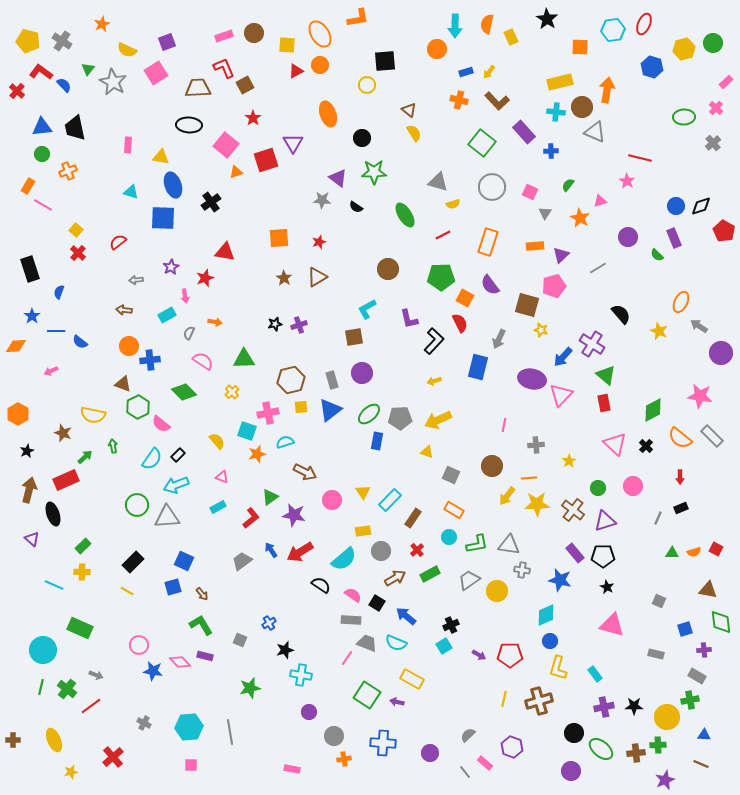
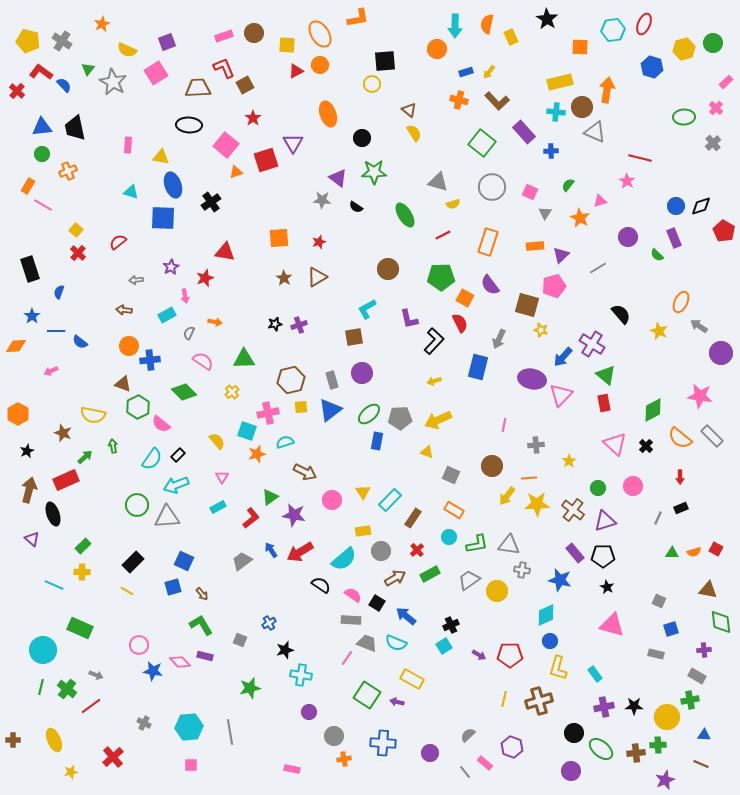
yellow circle at (367, 85): moved 5 px right, 1 px up
pink triangle at (222, 477): rotated 40 degrees clockwise
blue square at (685, 629): moved 14 px left
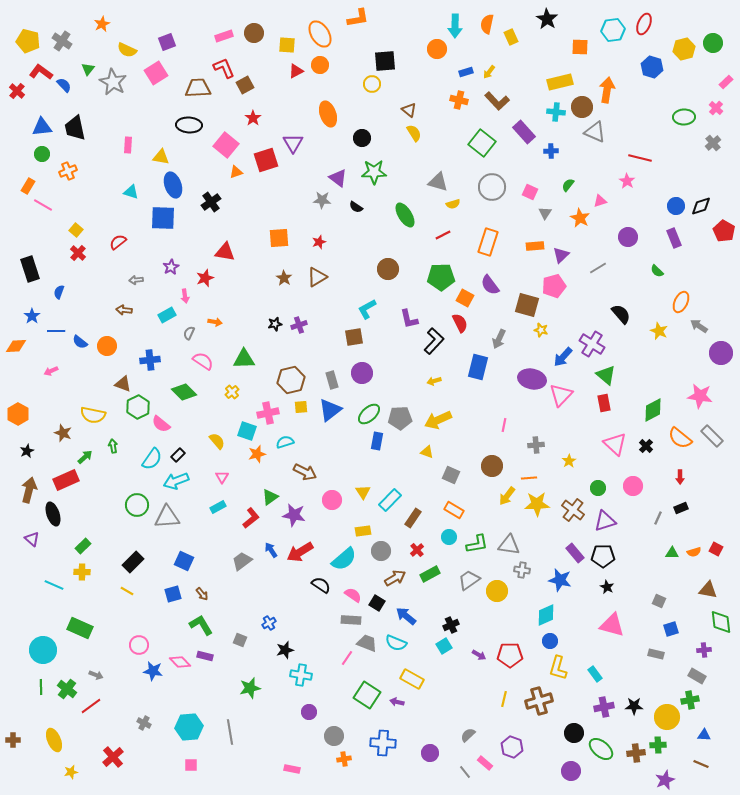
green semicircle at (657, 255): moved 16 px down
orange circle at (129, 346): moved 22 px left
cyan arrow at (176, 485): moved 4 px up
blue square at (173, 587): moved 7 px down
green line at (41, 687): rotated 14 degrees counterclockwise
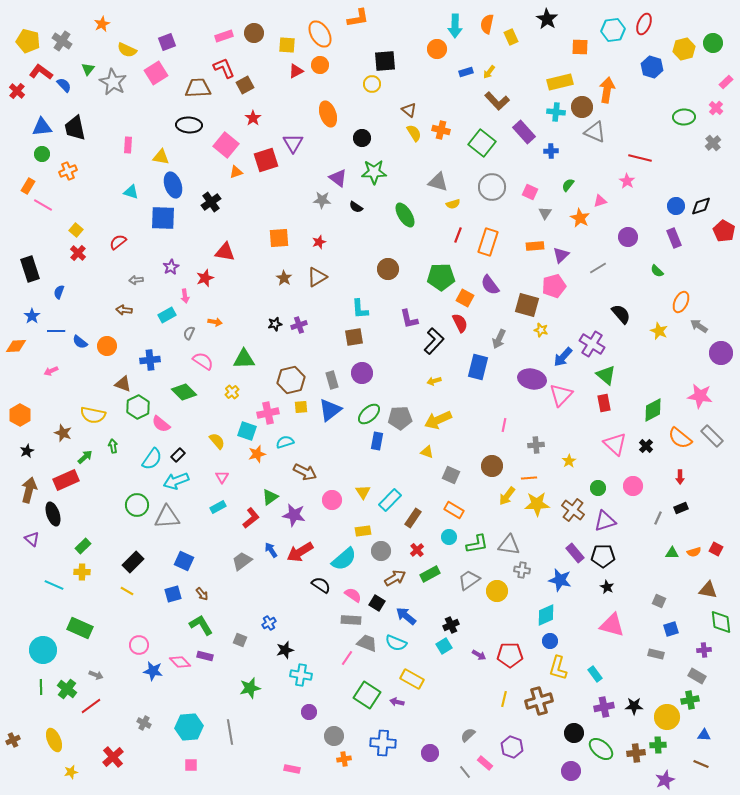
orange cross at (459, 100): moved 18 px left, 30 px down
red line at (443, 235): moved 15 px right; rotated 42 degrees counterclockwise
cyan L-shape at (367, 309): moved 7 px left; rotated 65 degrees counterclockwise
orange hexagon at (18, 414): moved 2 px right, 1 px down
brown cross at (13, 740): rotated 24 degrees counterclockwise
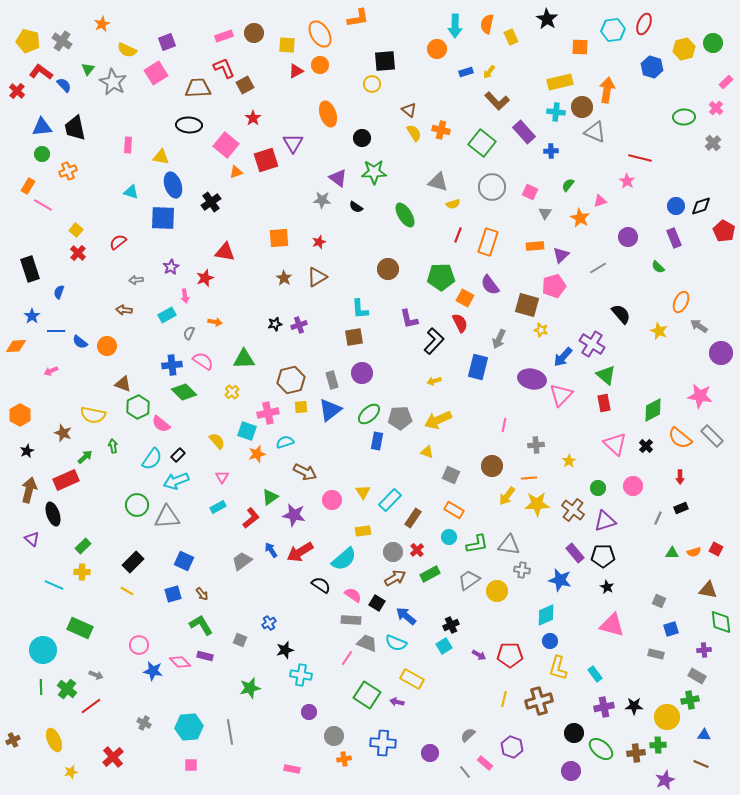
green semicircle at (657, 271): moved 1 px right, 4 px up
blue cross at (150, 360): moved 22 px right, 5 px down
gray circle at (381, 551): moved 12 px right, 1 px down
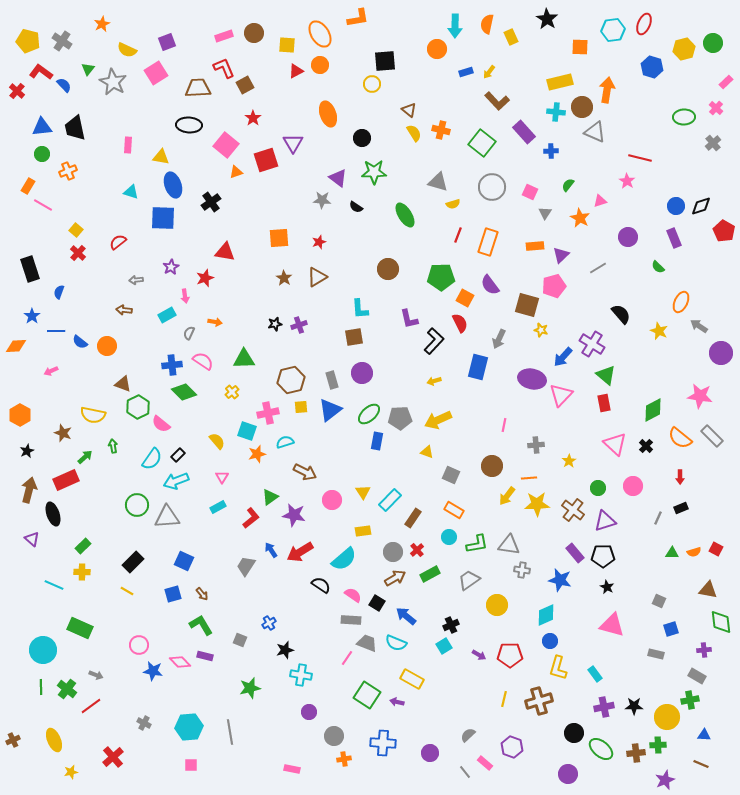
gray trapezoid at (242, 561): moved 4 px right, 5 px down; rotated 20 degrees counterclockwise
yellow circle at (497, 591): moved 14 px down
purple circle at (571, 771): moved 3 px left, 3 px down
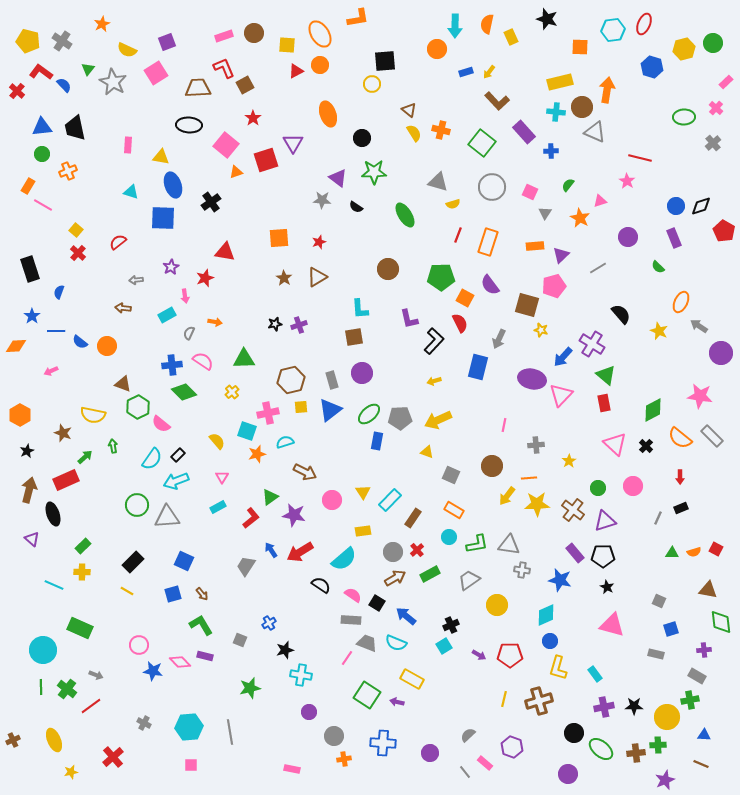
black star at (547, 19): rotated 15 degrees counterclockwise
brown arrow at (124, 310): moved 1 px left, 2 px up
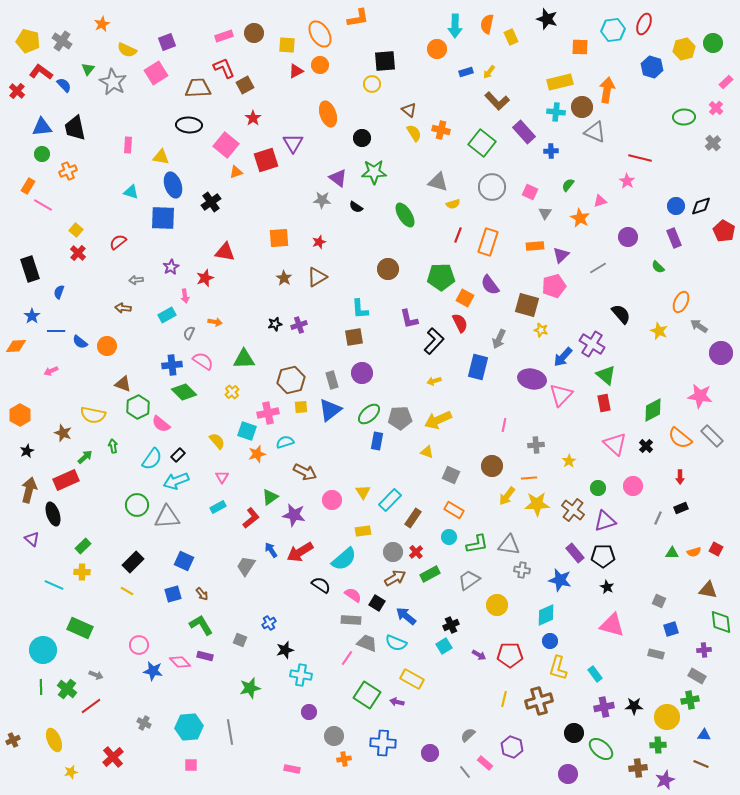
red cross at (417, 550): moved 1 px left, 2 px down
brown cross at (636, 753): moved 2 px right, 15 px down
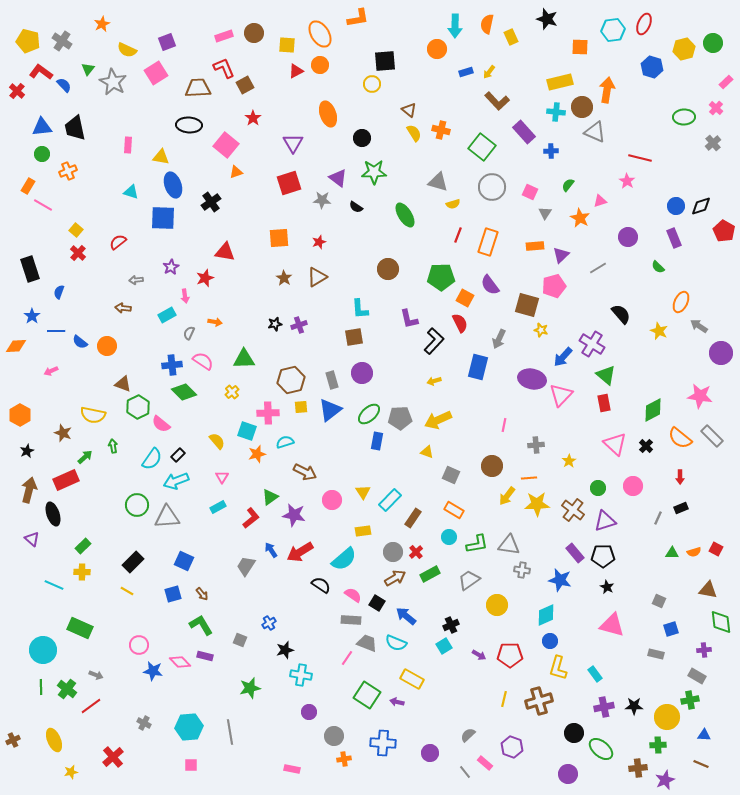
green square at (482, 143): moved 4 px down
red square at (266, 160): moved 23 px right, 23 px down
pink cross at (268, 413): rotated 10 degrees clockwise
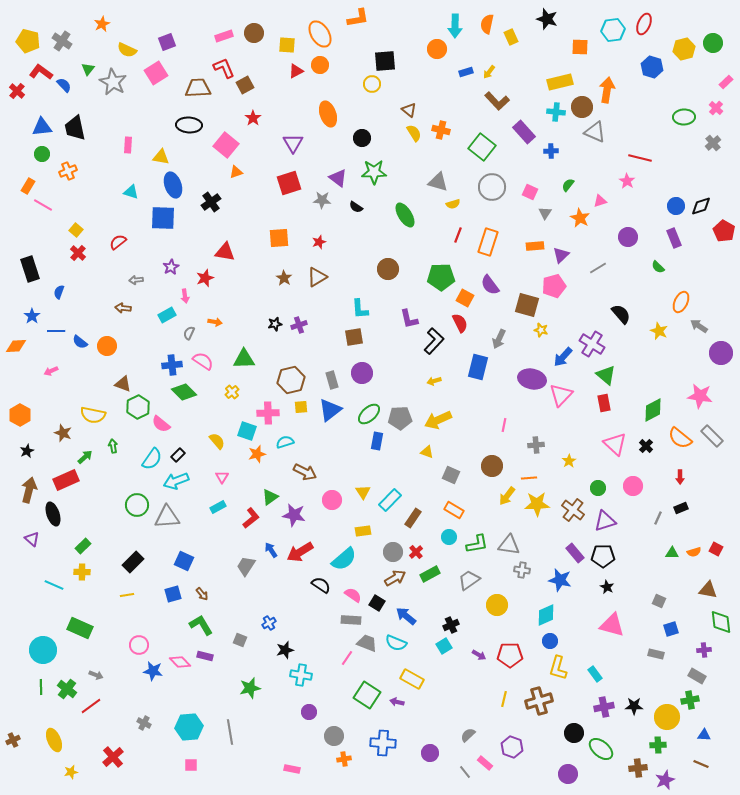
yellow line at (127, 591): moved 4 px down; rotated 40 degrees counterclockwise
